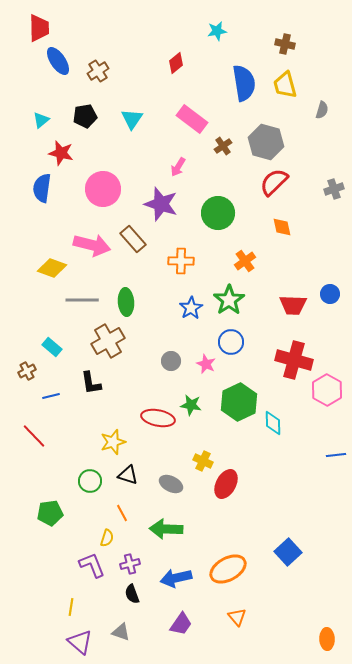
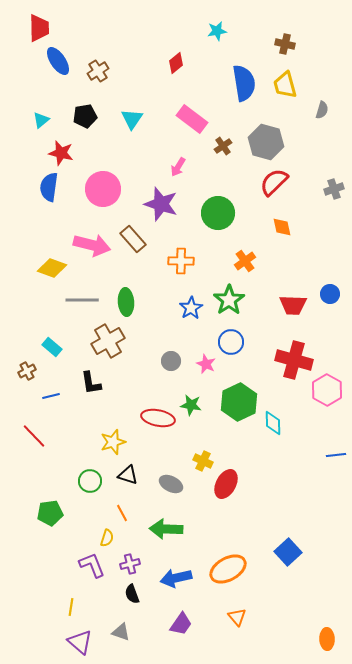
blue semicircle at (42, 188): moved 7 px right, 1 px up
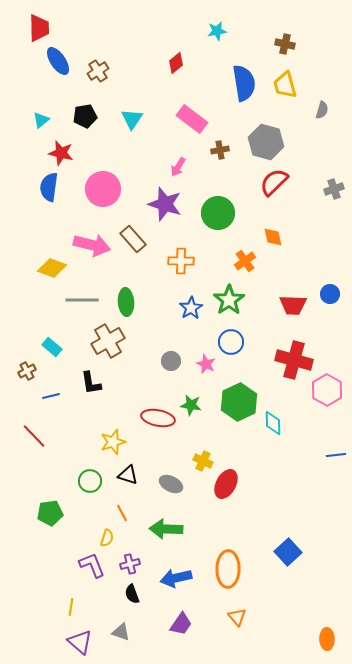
brown cross at (223, 146): moved 3 px left, 4 px down; rotated 24 degrees clockwise
purple star at (161, 204): moved 4 px right
orange diamond at (282, 227): moved 9 px left, 10 px down
orange ellipse at (228, 569): rotated 60 degrees counterclockwise
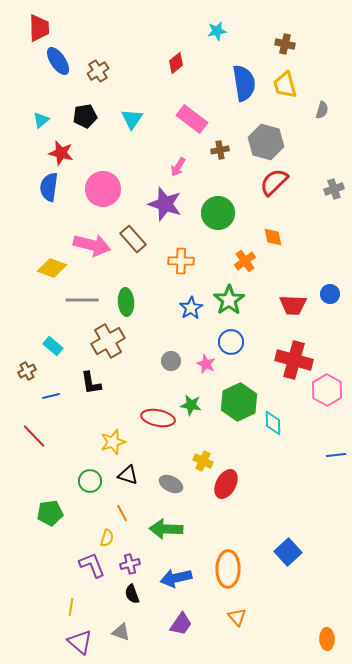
cyan rectangle at (52, 347): moved 1 px right, 1 px up
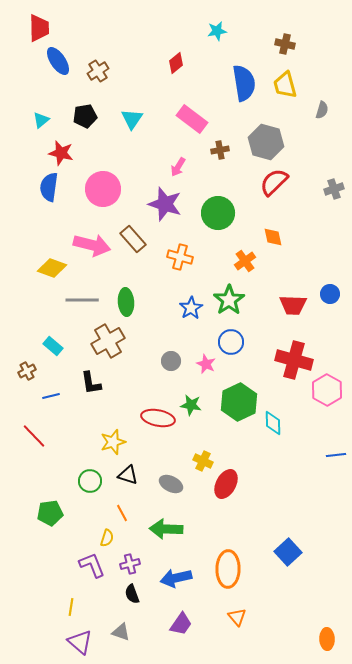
orange cross at (181, 261): moved 1 px left, 4 px up; rotated 15 degrees clockwise
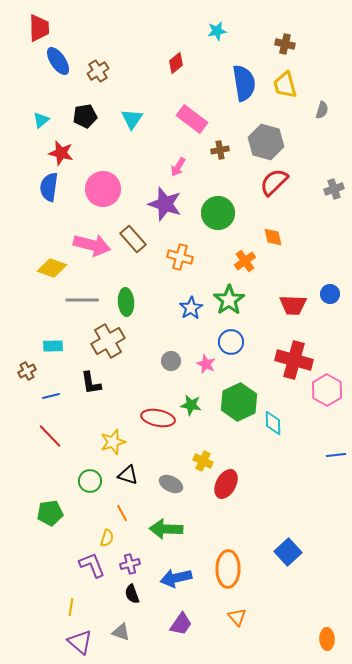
cyan rectangle at (53, 346): rotated 42 degrees counterclockwise
red line at (34, 436): moved 16 px right
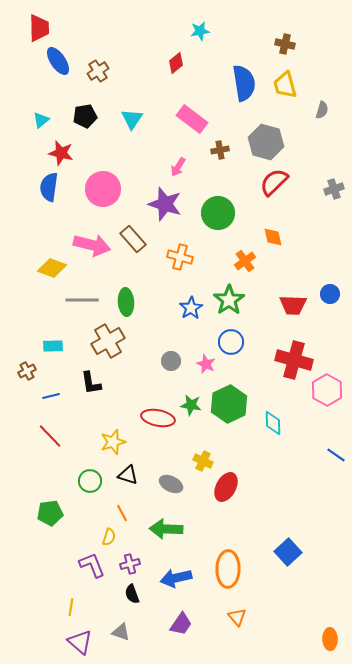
cyan star at (217, 31): moved 17 px left
green hexagon at (239, 402): moved 10 px left, 2 px down
blue line at (336, 455): rotated 42 degrees clockwise
red ellipse at (226, 484): moved 3 px down
yellow semicircle at (107, 538): moved 2 px right, 1 px up
orange ellipse at (327, 639): moved 3 px right
